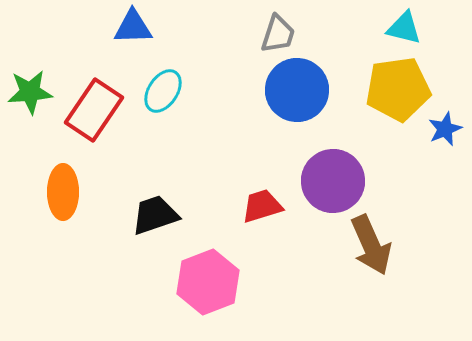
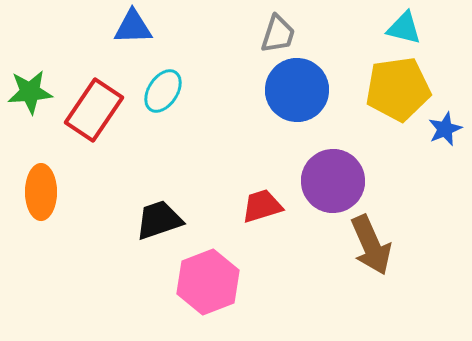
orange ellipse: moved 22 px left
black trapezoid: moved 4 px right, 5 px down
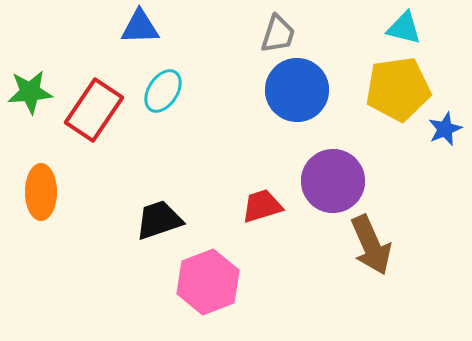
blue triangle: moved 7 px right
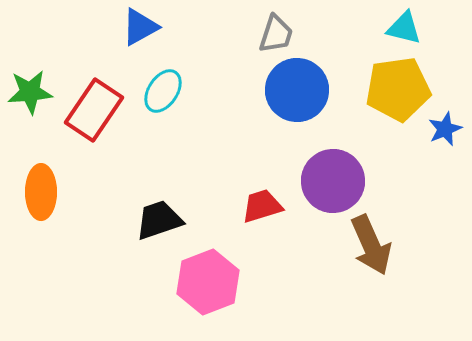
blue triangle: rotated 27 degrees counterclockwise
gray trapezoid: moved 2 px left
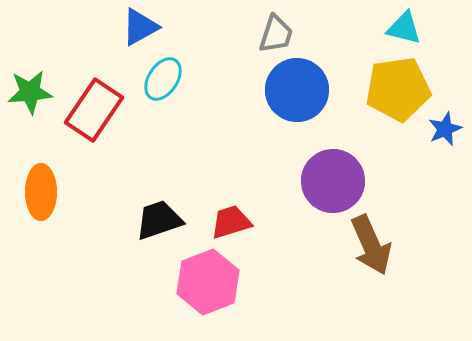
cyan ellipse: moved 12 px up
red trapezoid: moved 31 px left, 16 px down
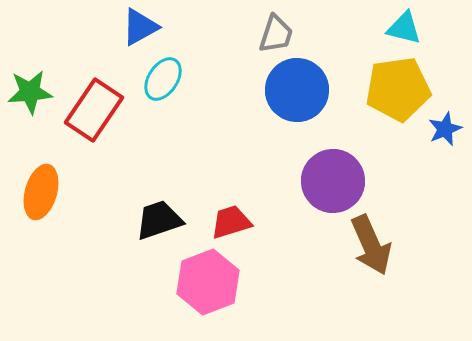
orange ellipse: rotated 16 degrees clockwise
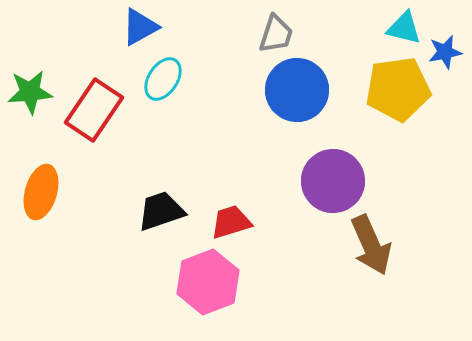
blue star: moved 77 px up; rotated 12 degrees clockwise
black trapezoid: moved 2 px right, 9 px up
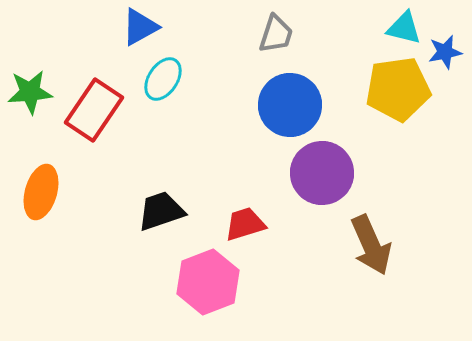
blue circle: moved 7 px left, 15 px down
purple circle: moved 11 px left, 8 px up
red trapezoid: moved 14 px right, 2 px down
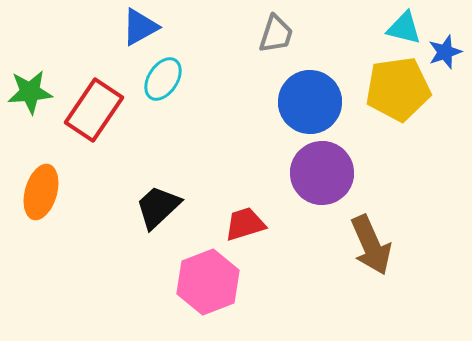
blue star: rotated 8 degrees counterclockwise
blue circle: moved 20 px right, 3 px up
black trapezoid: moved 3 px left, 4 px up; rotated 24 degrees counterclockwise
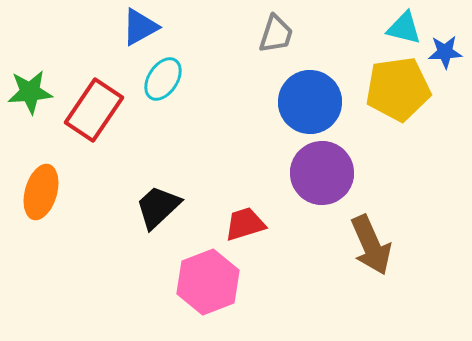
blue star: rotated 16 degrees clockwise
